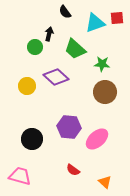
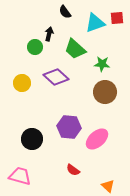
yellow circle: moved 5 px left, 3 px up
orange triangle: moved 3 px right, 4 px down
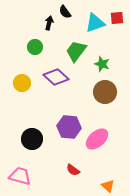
black arrow: moved 11 px up
green trapezoid: moved 1 px right, 2 px down; rotated 85 degrees clockwise
green star: rotated 14 degrees clockwise
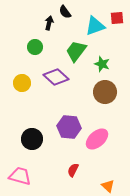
cyan triangle: moved 3 px down
red semicircle: rotated 80 degrees clockwise
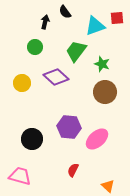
black arrow: moved 4 px left, 1 px up
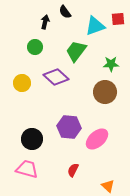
red square: moved 1 px right, 1 px down
green star: moved 9 px right; rotated 21 degrees counterclockwise
pink trapezoid: moved 7 px right, 7 px up
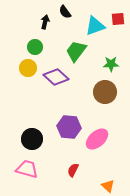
yellow circle: moved 6 px right, 15 px up
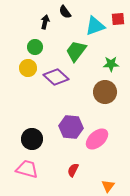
purple hexagon: moved 2 px right
orange triangle: rotated 24 degrees clockwise
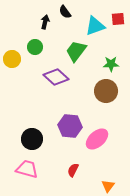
yellow circle: moved 16 px left, 9 px up
brown circle: moved 1 px right, 1 px up
purple hexagon: moved 1 px left, 1 px up
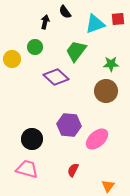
cyan triangle: moved 2 px up
purple hexagon: moved 1 px left, 1 px up
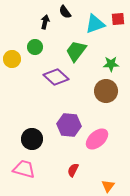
pink trapezoid: moved 3 px left
